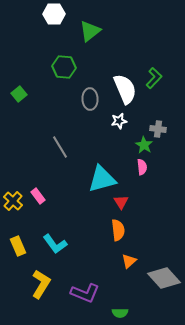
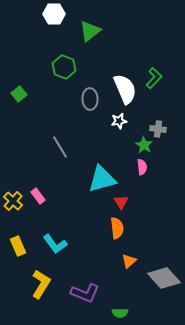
green hexagon: rotated 15 degrees clockwise
orange semicircle: moved 1 px left, 2 px up
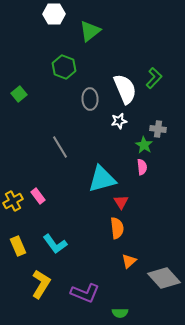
yellow cross: rotated 18 degrees clockwise
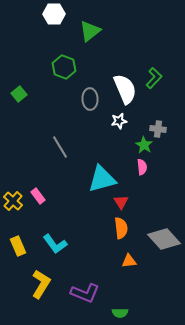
yellow cross: rotated 18 degrees counterclockwise
orange semicircle: moved 4 px right
orange triangle: rotated 35 degrees clockwise
gray diamond: moved 39 px up
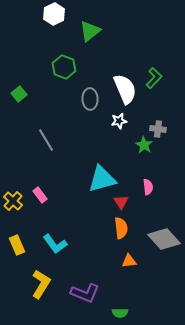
white hexagon: rotated 25 degrees counterclockwise
gray line: moved 14 px left, 7 px up
pink semicircle: moved 6 px right, 20 px down
pink rectangle: moved 2 px right, 1 px up
yellow rectangle: moved 1 px left, 1 px up
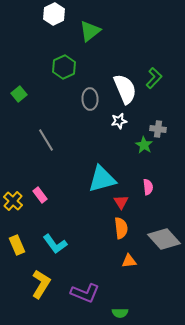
green hexagon: rotated 15 degrees clockwise
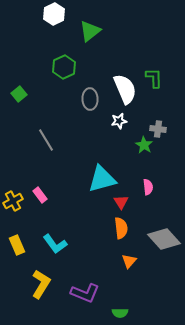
green L-shape: rotated 45 degrees counterclockwise
yellow cross: rotated 18 degrees clockwise
orange triangle: rotated 42 degrees counterclockwise
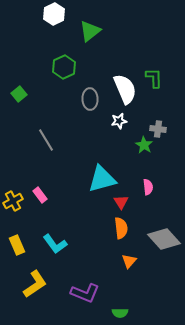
yellow L-shape: moved 6 px left; rotated 24 degrees clockwise
